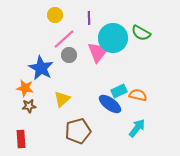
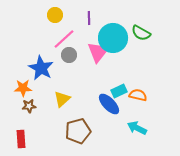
orange star: moved 2 px left; rotated 12 degrees counterclockwise
blue ellipse: moved 1 px left; rotated 10 degrees clockwise
cyan arrow: rotated 102 degrees counterclockwise
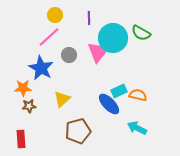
pink line: moved 15 px left, 2 px up
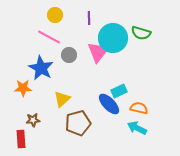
green semicircle: rotated 12 degrees counterclockwise
pink line: rotated 70 degrees clockwise
orange semicircle: moved 1 px right, 13 px down
brown star: moved 4 px right, 14 px down
brown pentagon: moved 8 px up
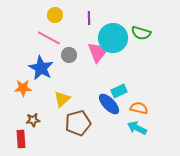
pink line: moved 1 px down
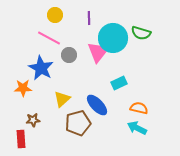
cyan rectangle: moved 8 px up
blue ellipse: moved 12 px left, 1 px down
